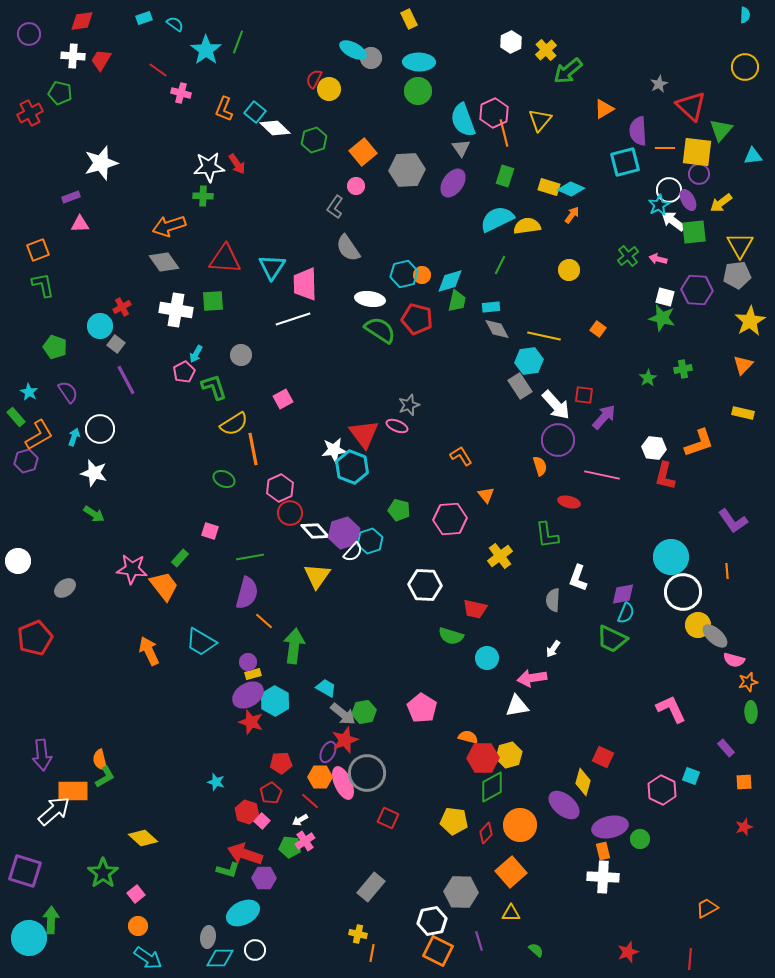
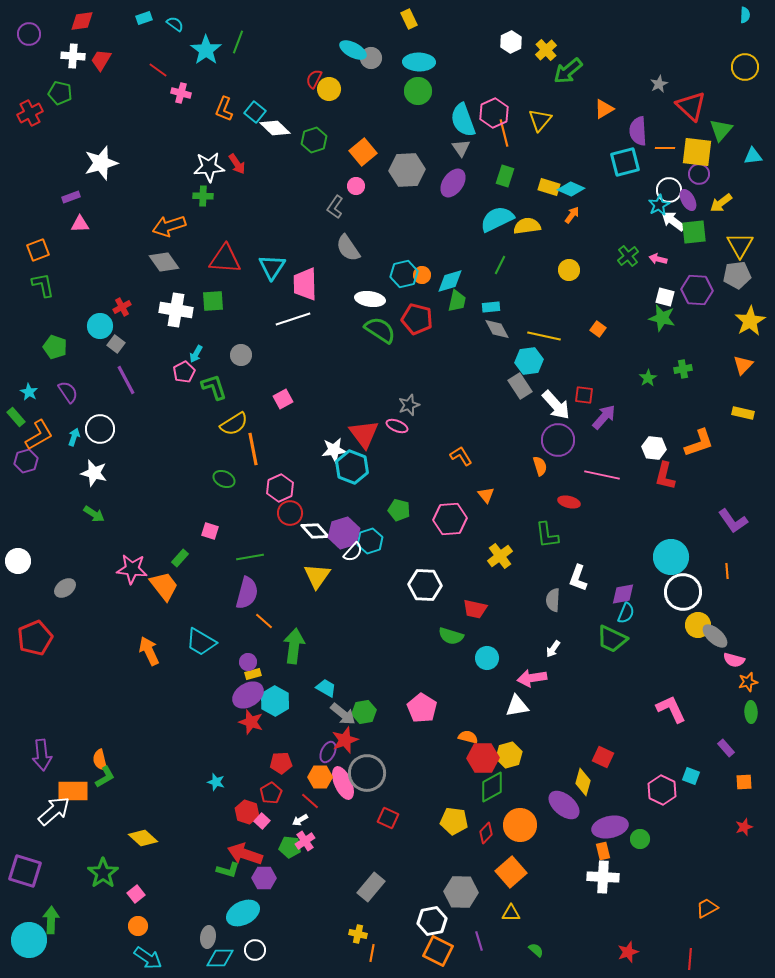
cyan circle at (29, 938): moved 2 px down
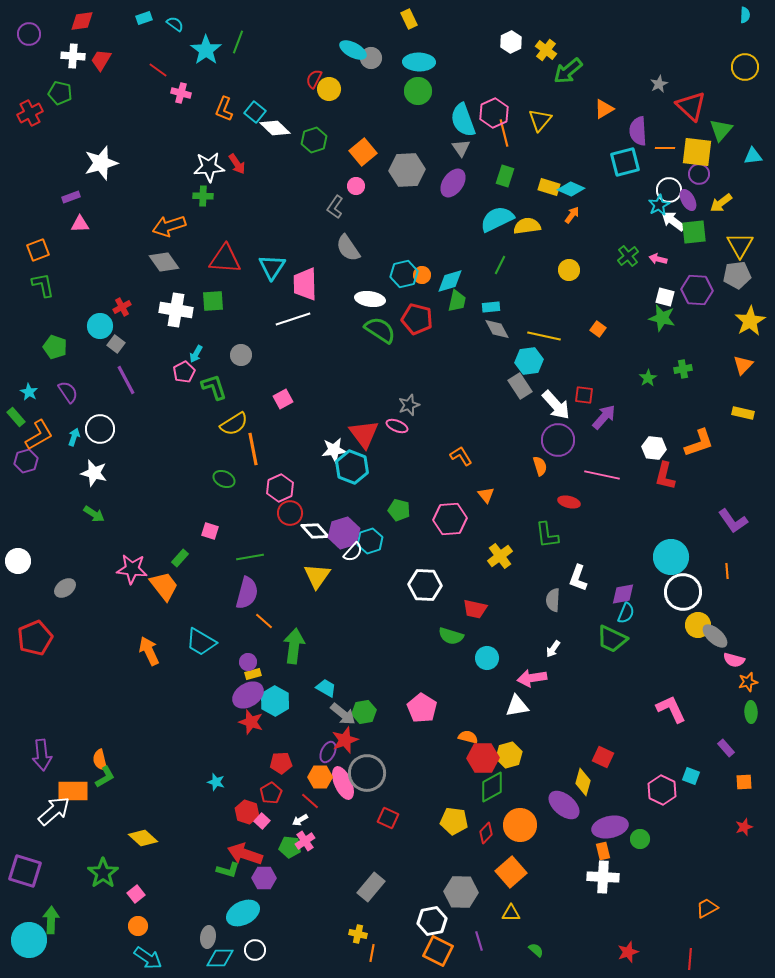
yellow cross at (546, 50): rotated 10 degrees counterclockwise
